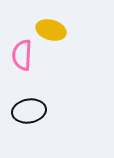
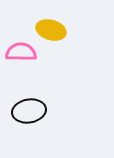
pink semicircle: moved 1 px left, 3 px up; rotated 88 degrees clockwise
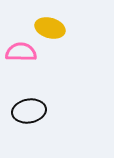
yellow ellipse: moved 1 px left, 2 px up
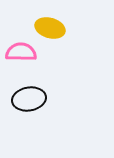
black ellipse: moved 12 px up
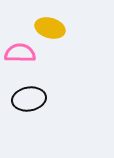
pink semicircle: moved 1 px left, 1 px down
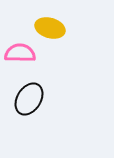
black ellipse: rotated 48 degrees counterclockwise
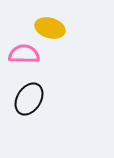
pink semicircle: moved 4 px right, 1 px down
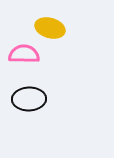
black ellipse: rotated 56 degrees clockwise
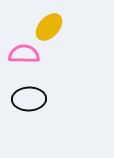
yellow ellipse: moved 1 px left, 1 px up; rotated 64 degrees counterclockwise
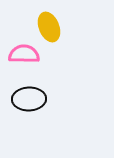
yellow ellipse: rotated 64 degrees counterclockwise
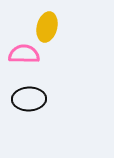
yellow ellipse: moved 2 px left; rotated 36 degrees clockwise
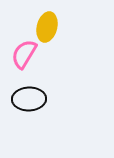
pink semicircle: rotated 60 degrees counterclockwise
